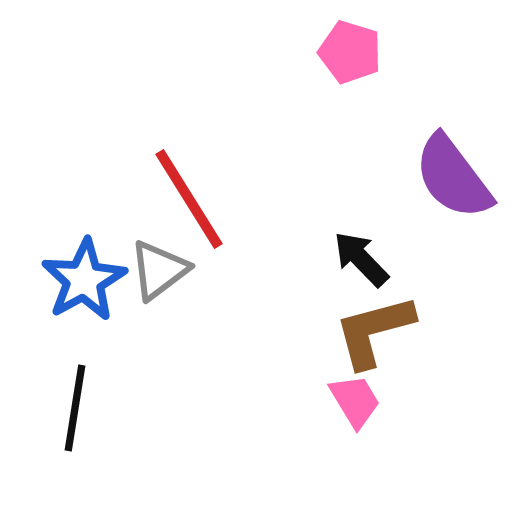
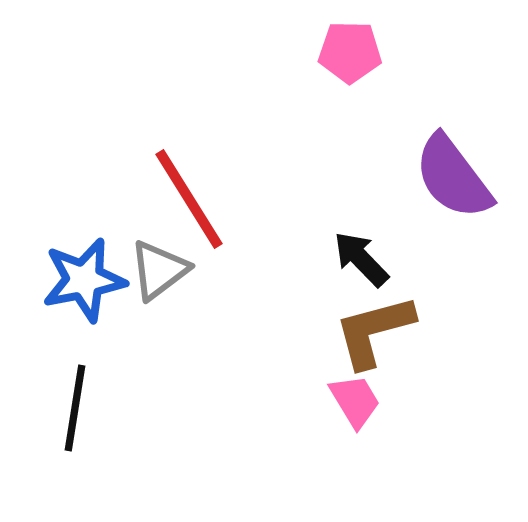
pink pentagon: rotated 16 degrees counterclockwise
blue star: rotated 18 degrees clockwise
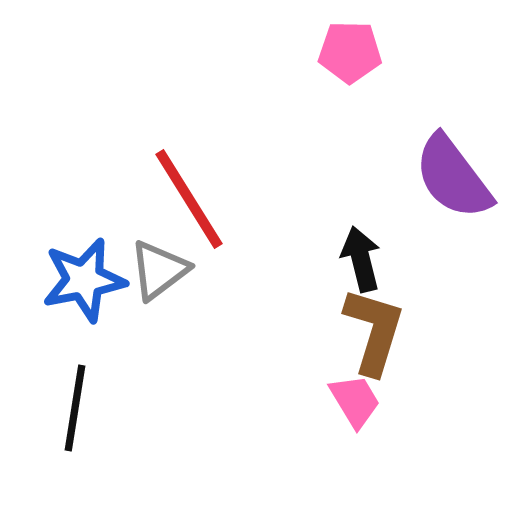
black arrow: rotated 30 degrees clockwise
brown L-shape: rotated 122 degrees clockwise
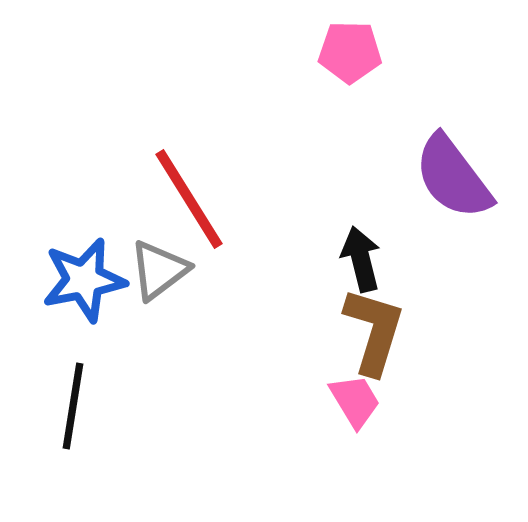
black line: moved 2 px left, 2 px up
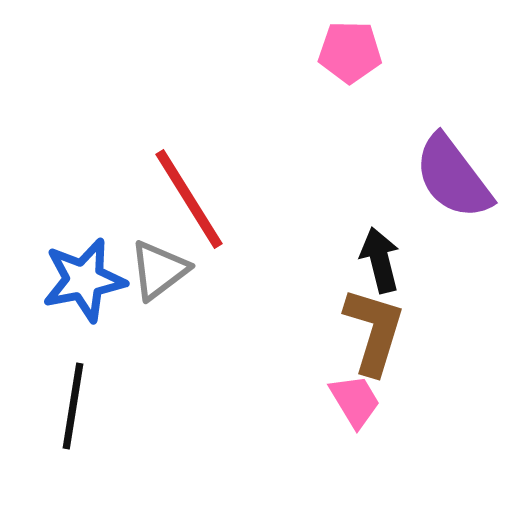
black arrow: moved 19 px right, 1 px down
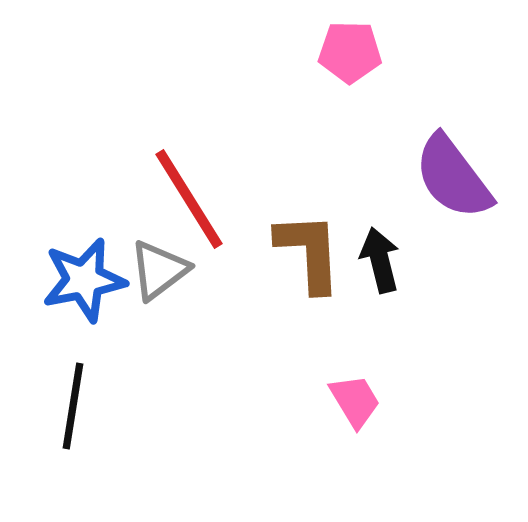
brown L-shape: moved 65 px left, 79 px up; rotated 20 degrees counterclockwise
